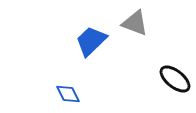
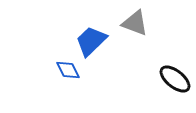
blue diamond: moved 24 px up
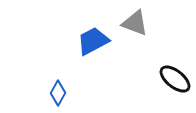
blue trapezoid: moved 2 px right; rotated 16 degrees clockwise
blue diamond: moved 10 px left, 23 px down; rotated 55 degrees clockwise
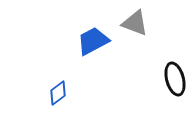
black ellipse: rotated 36 degrees clockwise
blue diamond: rotated 25 degrees clockwise
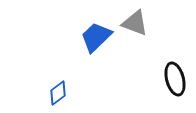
blue trapezoid: moved 3 px right, 4 px up; rotated 16 degrees counterclockwise
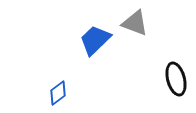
blue trapezoid: moved 1 px left, 3 px down
black ellipse: moved 1 px right
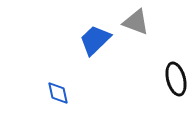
gray triangle: moved 1 px right, 1 px up
blue diamond: rotated 65 degrees counterclockwise
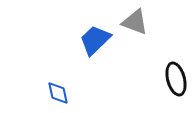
gray triangle: moved 1 px left
